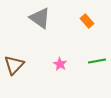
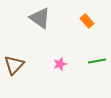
pink star: rotated 24 degrees clockwise
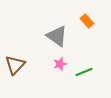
gray triangle: moved 17 px right, 18 px down
green line: moved 13 px left, 11 px down; rotated 12 degrees counterclockwise
brown triangle: moved 1 px right
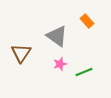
brown triangle: moved 6 px right, 12 px up; rotated 10 degrees counterclockwise
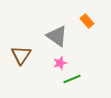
brown triangle: moved 2 px down
pink star: moved 1 px up
green line: moved 12 px left, 7 px down
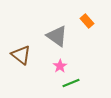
brown triangle: rotated 25 degrees counterclockwise
pink star: moved 3 px down; rotated 16 degrees counterclockwise
green line: moved 1 px left, 4 px down
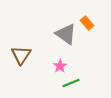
orange rectangle: moved 2 px down
gray triangle: moved 9 px right, 2 px up
brown triangle: rotated 25 degrees clockwise
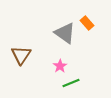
gray triangle: moved 1 px left, 1 px up
